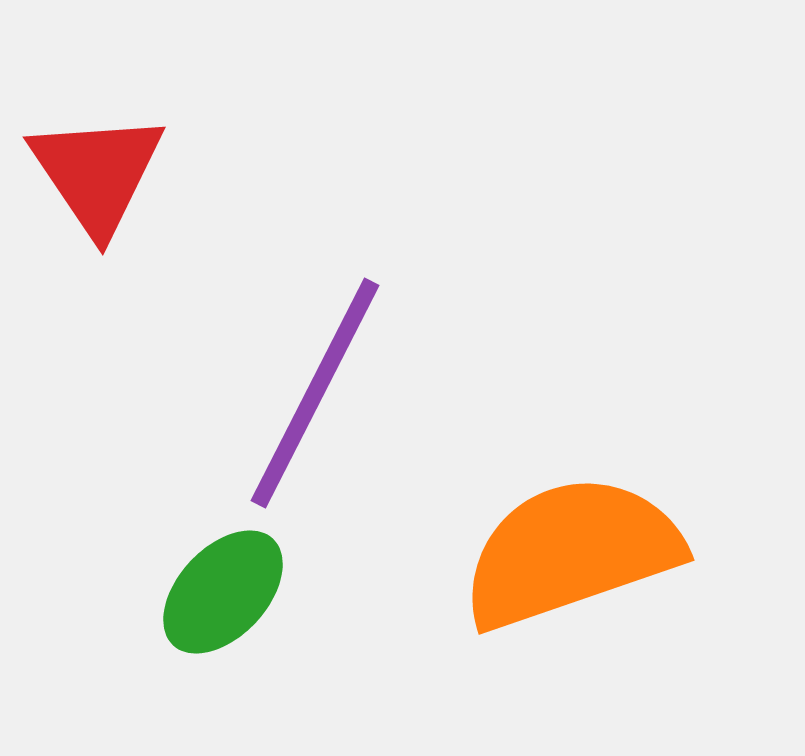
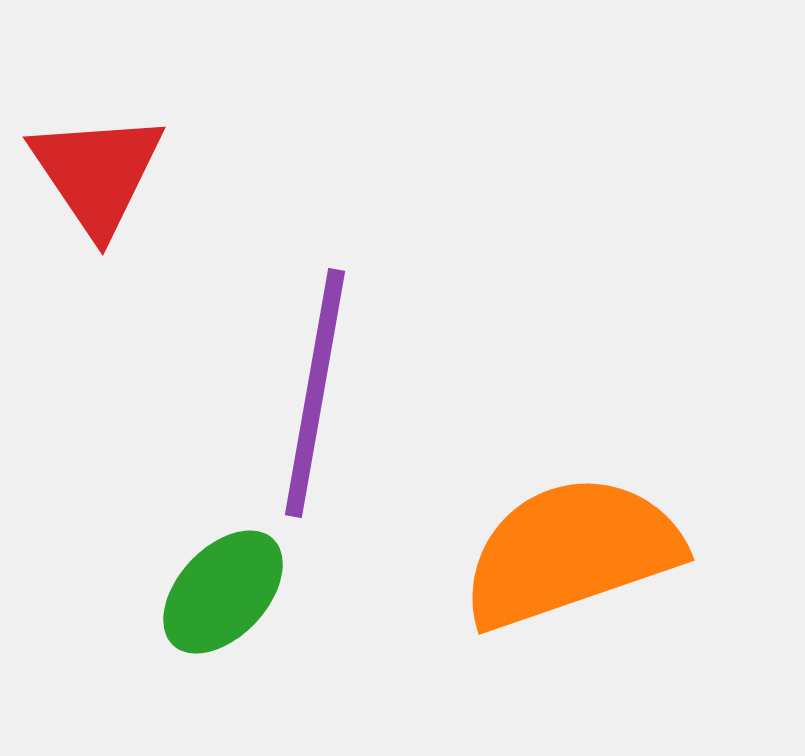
purple line: rotated 17 degrees counterclockwise
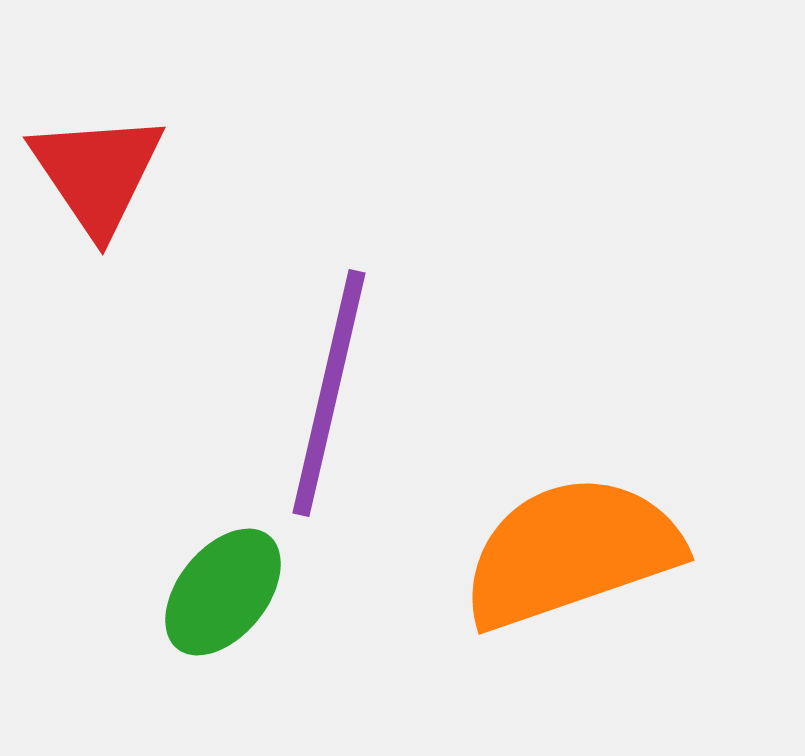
purple line: moved 14 px right; rotated 3 degrees clockwise
green ellipse: rotated 4 degrees counterclockwise
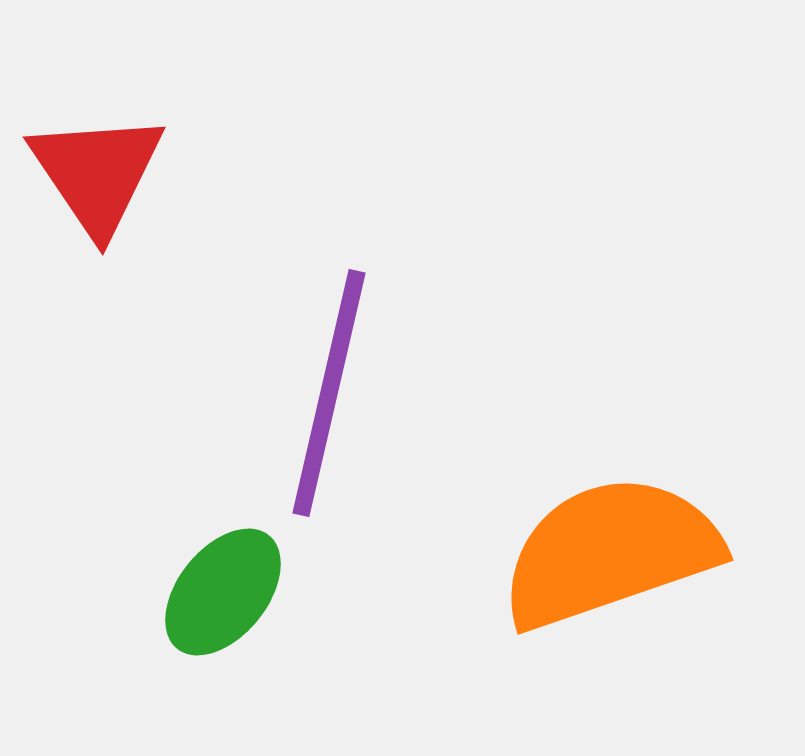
orange semicircle: moved 39 px right
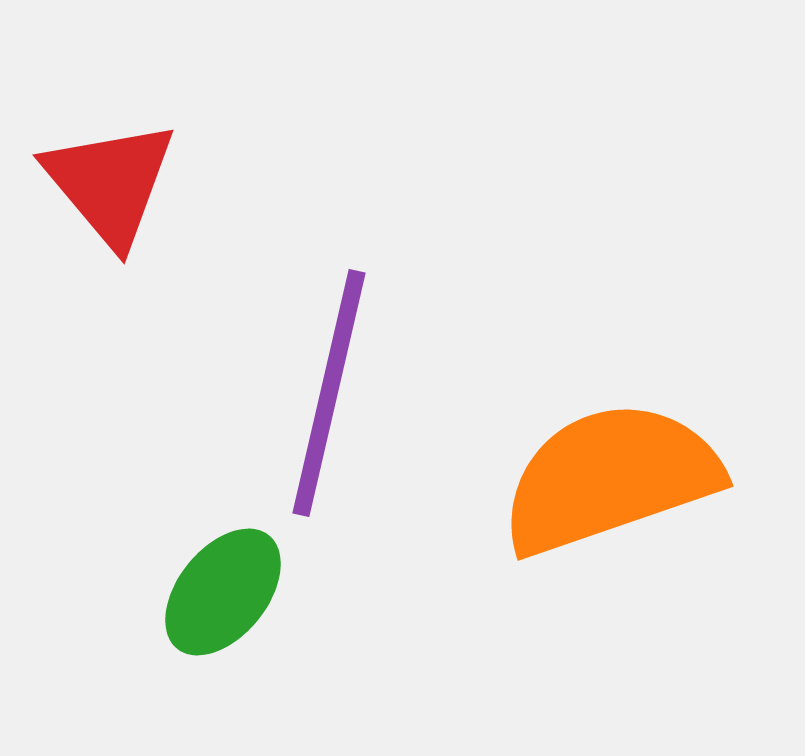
red triangle: moved 13 px right, 10 px down; rotated 6 degrees counterclockwise
orange semicircle: moved 74 px up
